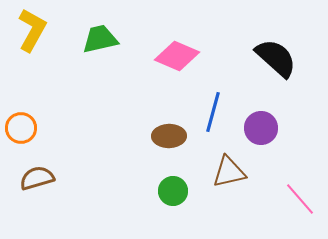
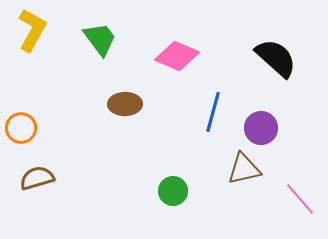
green trapezoid: rotated 66 degrees clockwise
brown ellipse: moved 44 px left, 32 px up
brown triangle: moved 15 px right, 3 px up
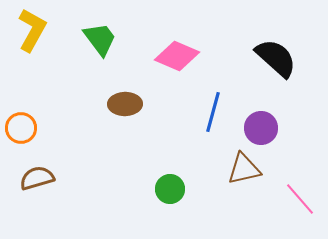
green circle: moved 3 px left, 2 px up
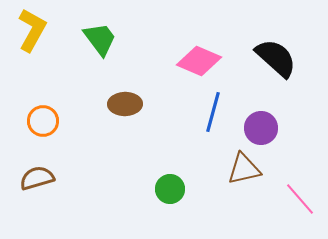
pink diamond: moved 22 px right, 5 px down
orange circle: moved 22 px right, 7 px up
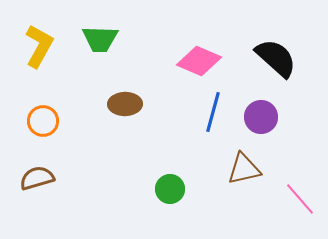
yellow L-shape: moved 7 px right, 16 px down
green trapezoid: rotated 129 degrees clockwise
purple circle: moved 11 px up
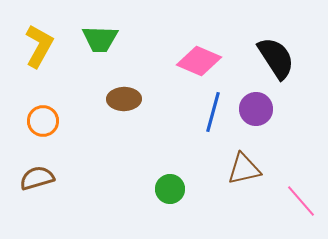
black semicircle: rotated 15 degrees clockwise
brown ellipse: moved 1 px left, 5 px up
purple circle: moved 5 px left, 8 px up
pink line: moved 1 px right, 2 px down
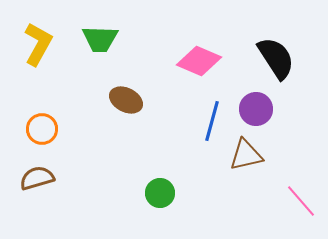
yellow L-shape: moved 1 px left, 2 px up
brown ellipse: moved 2 px right, 1 px down; rotated 28 degrees clockwise
blue line: moved 1 px left, 9 px down
orange circle: moved 1 px left, 8 px down
brown triangle: moved 2 px right, 14 px up
green circle: moved 10 px left, 4 px down
